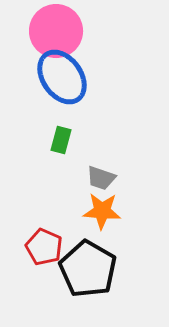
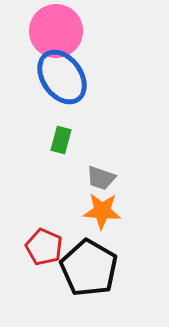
black pentagon: moved 1 px right, 1 px up
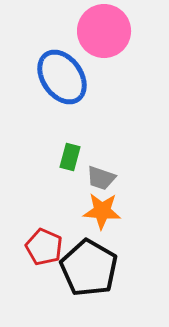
pink circle: moved 48 px right
green rectangle: moved 9 px right, 17 px down
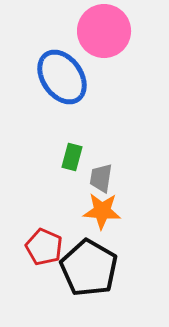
green rectangle: moved 2 px right
gray trapezoid: rotated 80 degrees clockwise
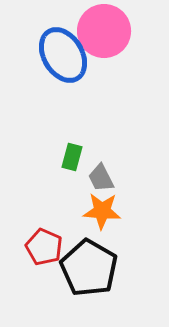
blue ellipse: moved 1 px right, 22 px up; rotated 4 degrees clockwise
gray trapezoid: rotated 36 degrees counterclockwise
